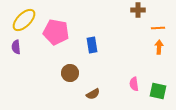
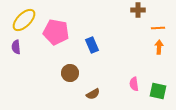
blue rectangle: rotated 14 degrees counterclockwise
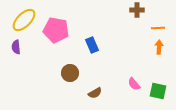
brown cross: moved 1 px left
pink pentagon: moved 2 px up
pink semicircle: rotated 32 degrees counterclockwise
brown semicircle: moved 2 px right, 1 px up
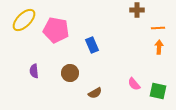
purple semicircle: moved 18 px right, 24 px down
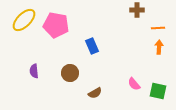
pink pentagon: moved 5 px up
blue rectangle: moved 1 px down
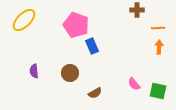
pink pentagon: moved 20 px right; rotated 10 degrees clockwise
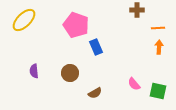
blue rectangle: moved 4 px right, 1 px down
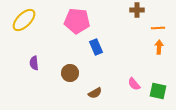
pink pentagon: moved 1 px right, 4 px up; rotated 15 degrees counterclockwise
purple semicircle: moved 8 px up
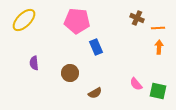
brown cross: moved 8 px down; rotated 24 degrees clockwise
pink semicircle: moved 2 px right
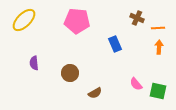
blue rectangle: moved 19 px right, 3 px up
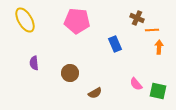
yellow ellipse: moved 1 px right; rotated 75 degrees counterclockwise
orange line: moved 6 px left, 2 px down
